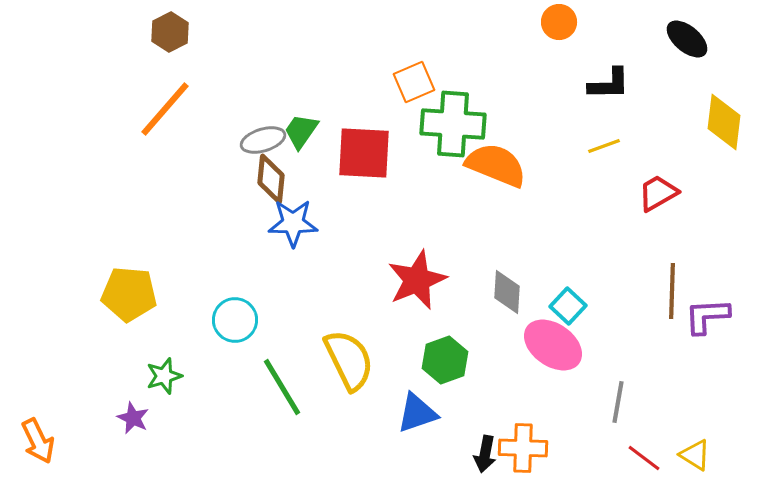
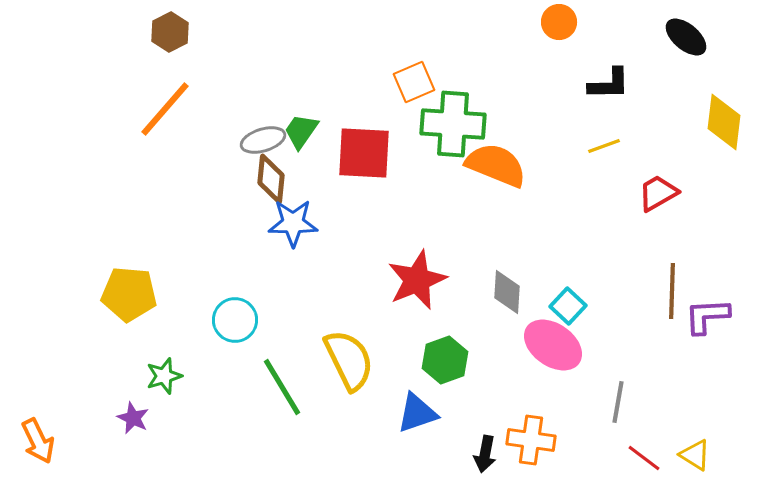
black ellipse: moved 1 px left, 2 px up
orange cross: moved 8 px right, 8 px up; rotated 6 degrees clockwise
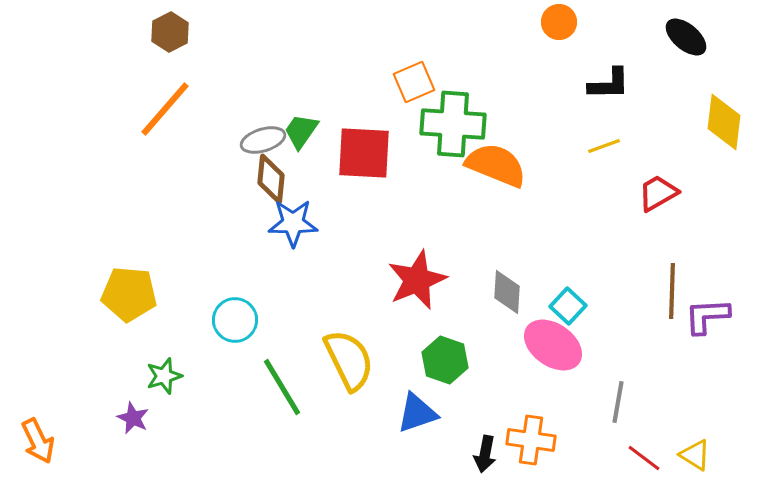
green hexagon: rotated 21 degrees counterclockwise
